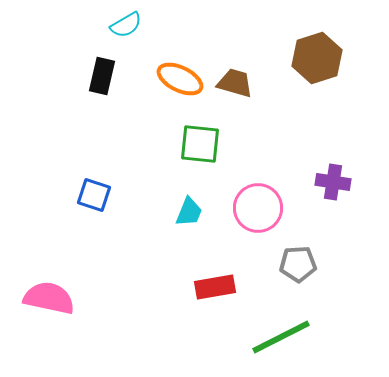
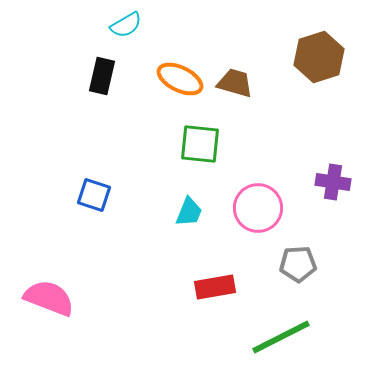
brown hexagon: moved 2 px right, 1 px up
pink semicircle: rotated 9 degrees clockwise
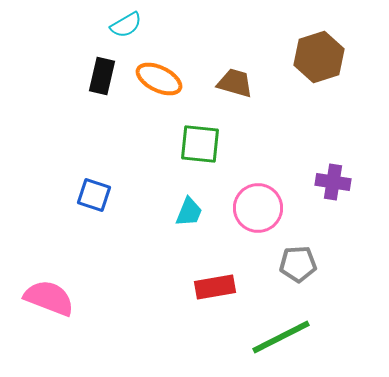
orange ellipse: moved 21 px left
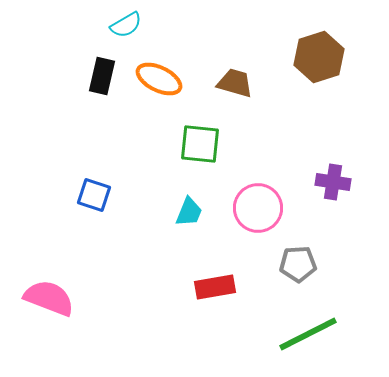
green line: moved 27 px right, 3 px up
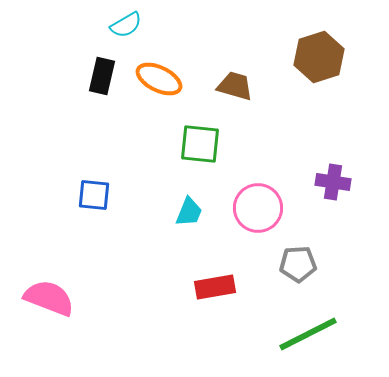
brown trapezoid: moved 3 px down
blue square: rotated 12 degrees counterclockwise
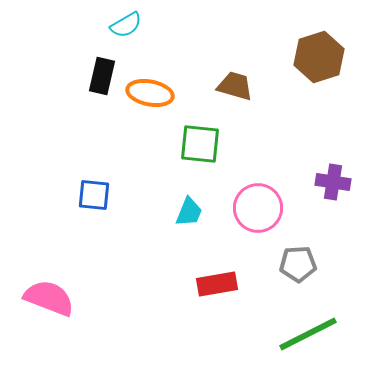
orange ellipse: moved 9 px left, 14 px down; rotated 15 degrees counterclockwise
red rectangle: moved 2 px right, 3 px up
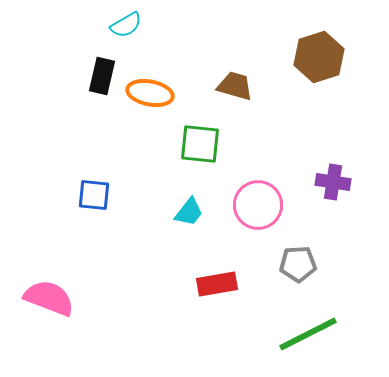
pink circle: moved 3 px up
cyan trapezoid: rotated 16 degrees clockwise
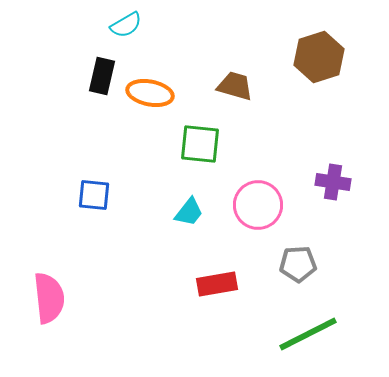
pink semicircle: rotated 63 degrees clockwise
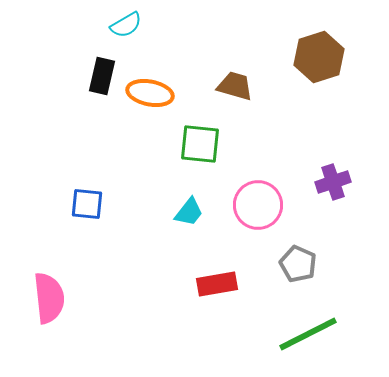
purple cross: rotated 28 degrees counterclockwise
blue square: moved 7 px left, 9 px down
gray pentagon: rotated 27 degrees clockwise
